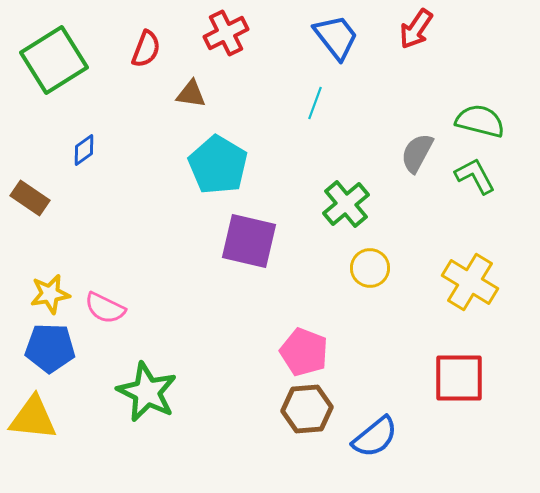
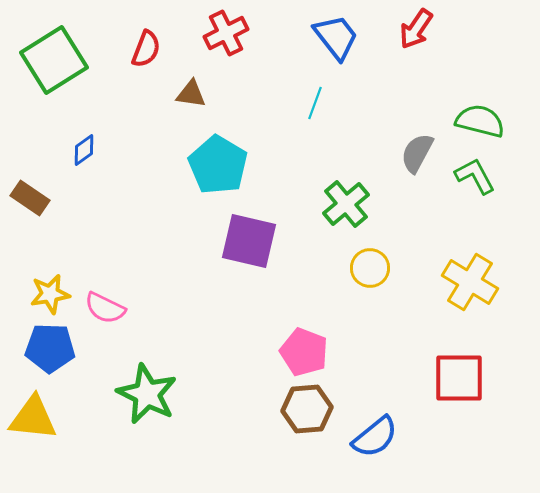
green star: moved 2 px down
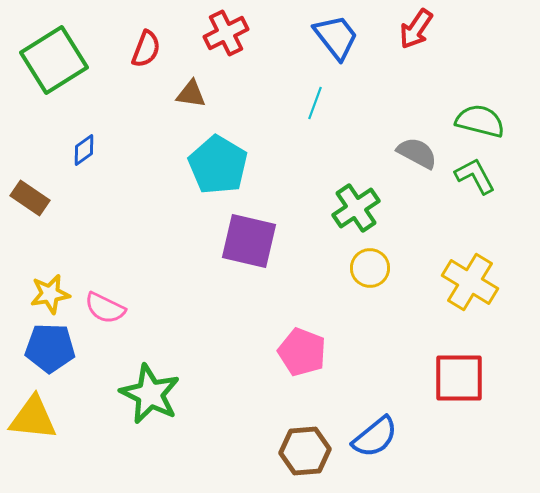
gray semicircle: rotated 90 degrees clockwise
green cross: moved 10 px right, 4 px down; rotated 6 degrees clockwise
pink pentagon: moved 2 px left
green star: moved 3 px right
brown hexagon: moved 2 px left, 42 px down
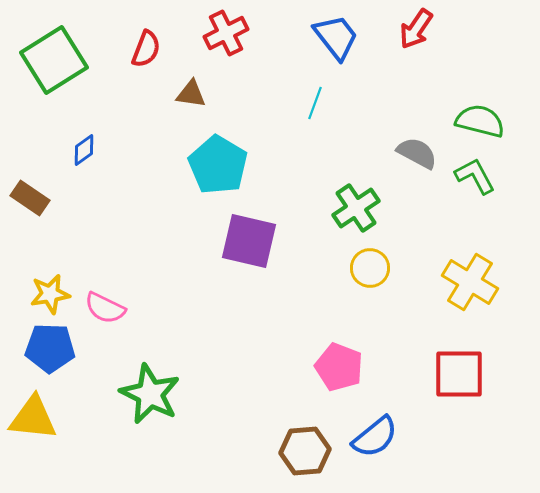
pink pentagon: moved 37 px right, 15 px down
red square: moved 4 px up
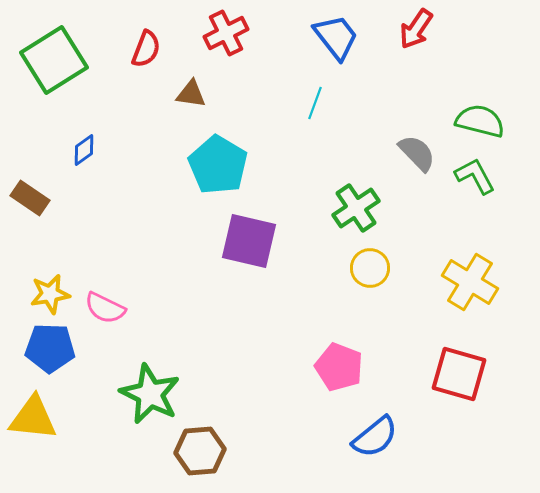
gray semicircle: rotated 18 degrees clockwise
red square: rotated 16 degrees clockwise
brown hexagon: moved 105 px left
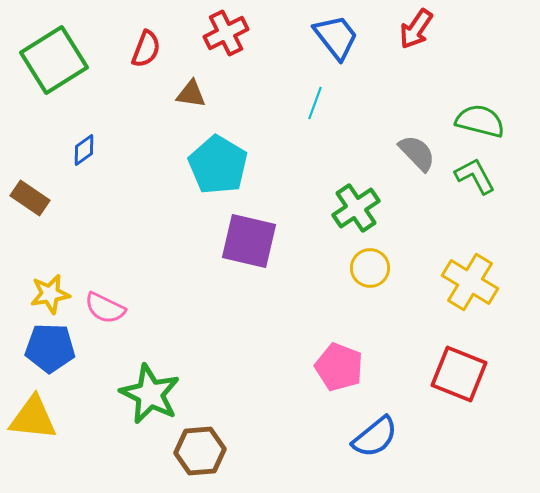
red square: rotated 6 degrees clockwise
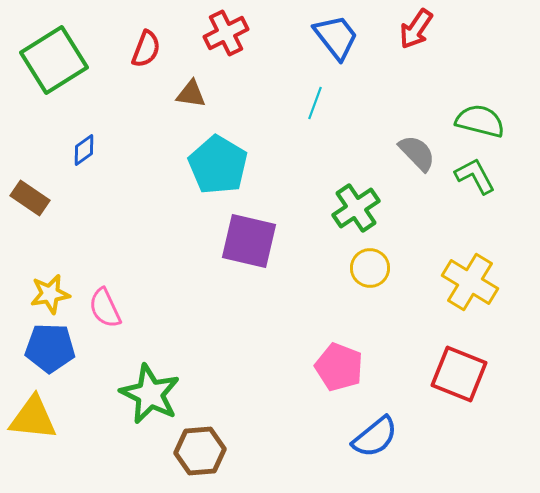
pink semicircle: rotated 39 degrees clockwise
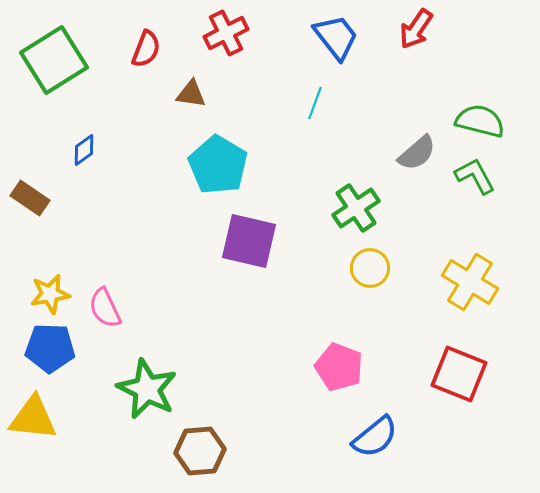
gray semicircle: rotated 93 degrees clockwise
green star: moved 3 px left, 5 px up
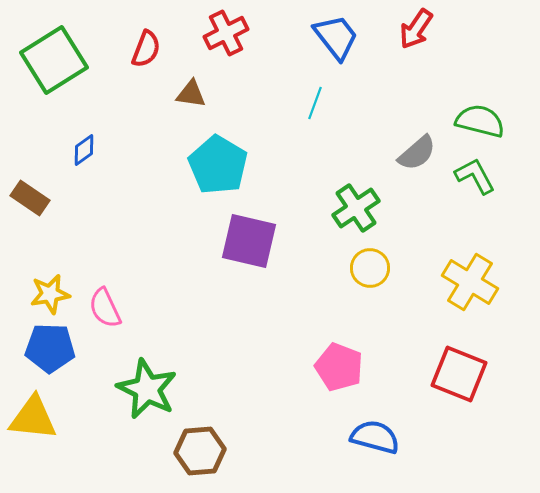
blue semicircle: rotated 126 degrees counterclockwise
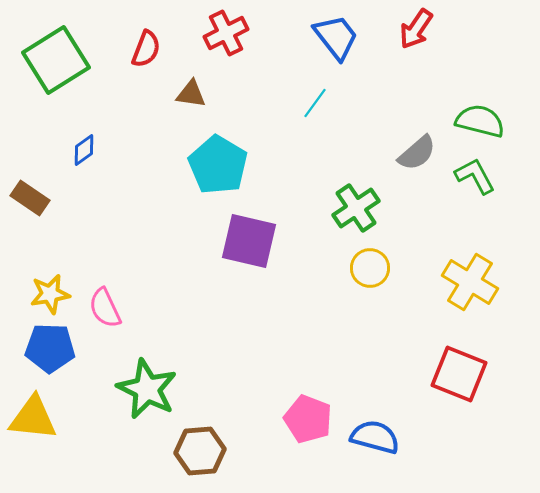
green square: moved 2 px right
cyan line: rotated 16 degrees clockwise
pink pentagon: moved 31 px left, 52 px down
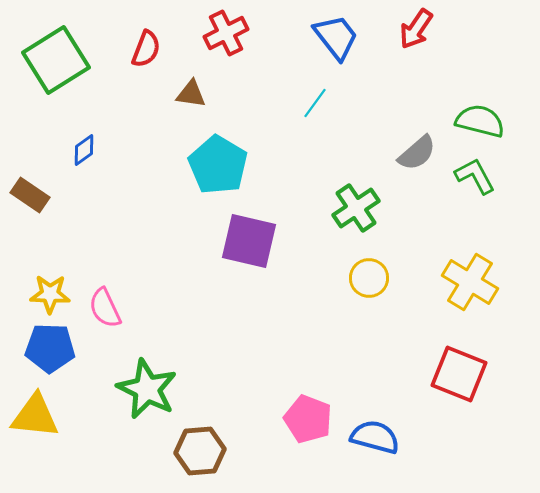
brown rectangle: moved 3 px up
yellow circle: moved 1 px left, 10 px down
yellow star: rotated 12 degrees clockwise
yellow triangle: moved 2 px right, 2 px up
